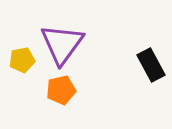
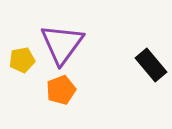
black rectangle: rotated 12 degrees counterclockwise
orange pentagon: rotated 8 degrees counterclockwise
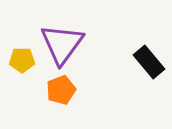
yellow pentagon: rotated 10 degrees clockwise
black rectangle: moved 2 px left, 3 px up
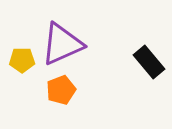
purple triangle: rotated 30 degrees clockwise
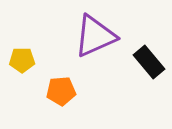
purple triangle: moved 33 px right, 8 px up
orange pentagon: moved 1 px down; rotated 16 degrees clockwise
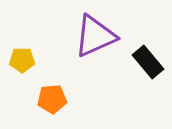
black rectangle: moved 1 px left
orange pentagon: moved 9 px left, 8 px down
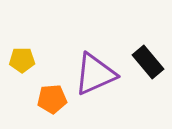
purple triangle: moved 38 px down
